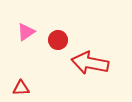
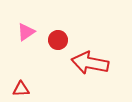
red triangle: moved 1 px down
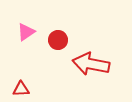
red arrow: moved 1 px right, 1 px down
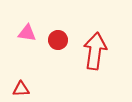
pink triangle: moved 1 px right, 1 px down; rotated 42 degrees clockwise
red arrow: moved 4 px right, 13 px up; rotated 87 degrees clockwise
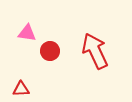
red circle: moved 8 px left, 11 px down
red arrow: rotated 33 degrees counterclockwise
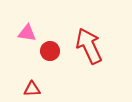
red arrow: moved 6 px left, 5 px up
red triangle: moved 11 px right
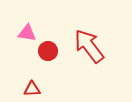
red arrow: rotated 12 degrees counterclockwise
red circle: moved 2 px left
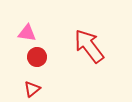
red circle: moved 11 px left, 6 px down
red triangle: rotated 36 degrees counterclockwise
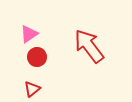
pink triangle: moved 2 px right, 1 px down; rotated 42 degrees counterclockwise
